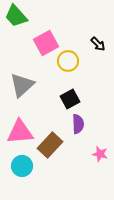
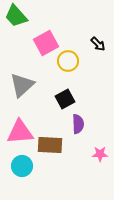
black square: moved 5 px left
brown rectangle: rotated 50 degrees clockwise
pink star: rotated 14 degrees counterclockwise
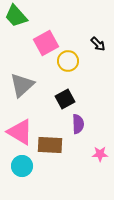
pink triangle: rotated 36 degrees clockwise
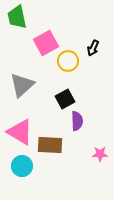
green trapezoid: moved 1 px right, 1 px down; rotated 30 degrees clockwise
black arrow: moved 5 px left, 4 px down; rotated 70 degrees clockwise
purple semicircle: moved 1 px left, 3 px up
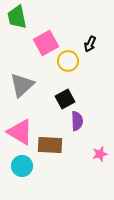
black arrow: moved 3 px left, 4 px up
pink star: rotated 14 degrees counterclockwise
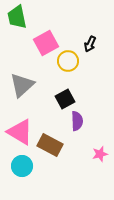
brown rectangle: rotated 25 degrees clockwise
